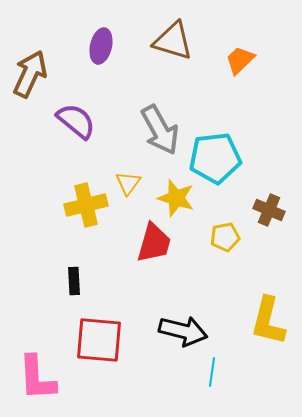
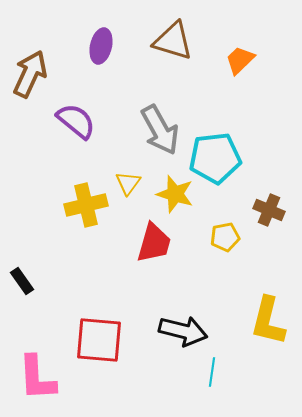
yellow star: moved 1 px left, 4 px up
black rectangle: moved 52 px left; rotated 32 degrees counterclockwise
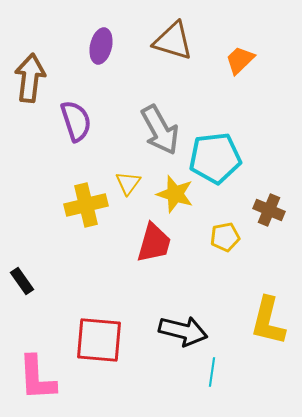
brown arrow: moved 4 px down; rotated 18 degrees counterclockwise
purple semicircle: rotated 33 degrees clockwise
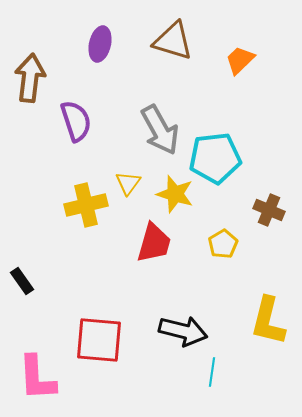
purple ellipse: moved 1 px left, 2 px up
yellow pentagon: moved 2 px left, 7 px down; rotated 20 degrees counterclockwise
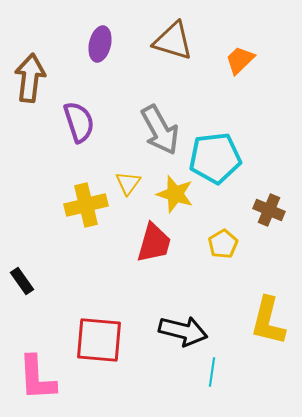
purple semicircle: moved 3 px right, 1 px down
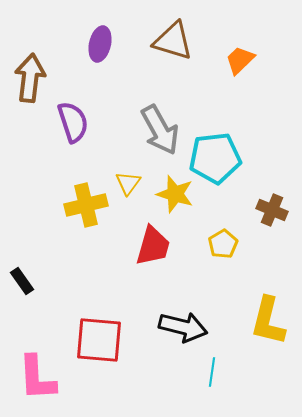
purple semicircle: moved 6 px left
brown cross: moved 3 px right
red trapezoid: moved 1 px left, 3 px down
black arrow: moved 4 px up
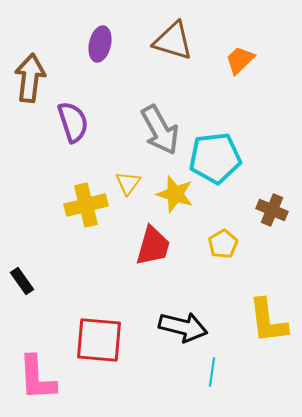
yellow L-shape: rotated 21 degrees counterclockwise
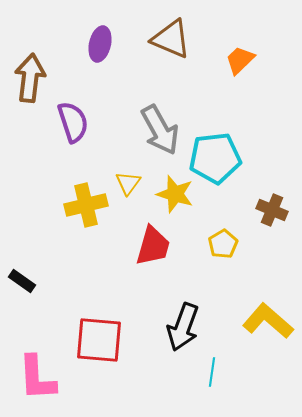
brown triangle: moved 2 px left, 2 px up; rotated 6 degrees clockwise
black rectangle: rotated 20 degrees counterclockwise
yellow L-shape: rotated 138 degrees clockwise
black arrow: rotated 96 degrees clockwise
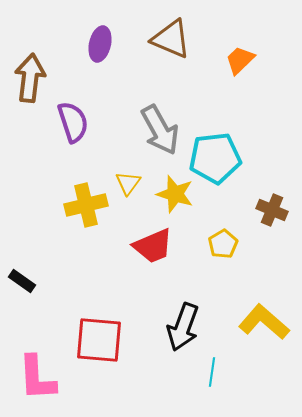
red trapezoid: rotated 51 degrees clockwise
yellow L-shape: moved 4 px left, 1 px down
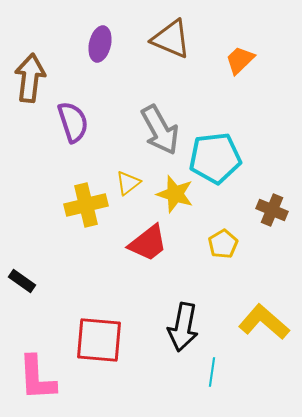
yellow triangle: rotated 16 degrees clockwise
red trapezoid: moved 5 px left, 3 px up; rotated 15 degrees counterclockwise
black arrow: rotated 9 degrees counterclockwise
